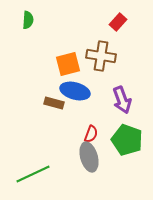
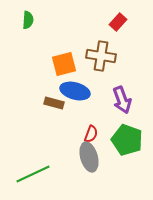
orange square: moved 4 px left
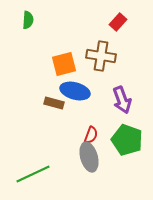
red semicircle: moved 1 px down
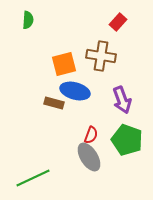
gray ellipse: rotated 16 degrees counterclockwise
green line: moved 4 px down
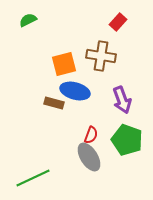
green semicircle: rotated 120 degrees counterclockwise
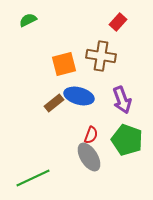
blue ellipse: moved 4 px right, 5 px down
brown rectangle: rotated 54 degrees counterclockwise
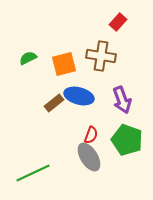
green semicircle: moved 38 px down
green line: moved 5 px up
